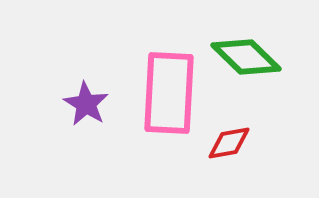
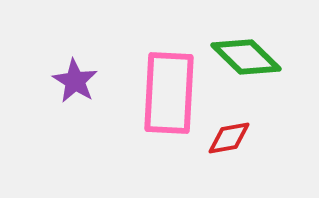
purple star: moved 11 px left, 23 px up
red diamond: moved 5 px up
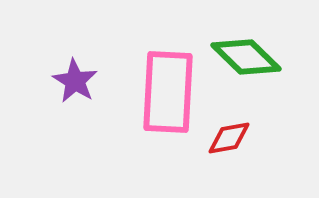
pink rectangle: moved 1 px left, 1 px up
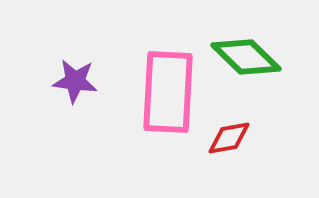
purple star: rotated 24 degrees counterclockwise
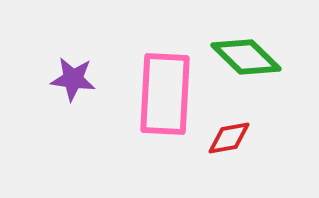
purple star: moved 2 px left, 2 px up
pink rectangle: moved 3 px left, 2 px down
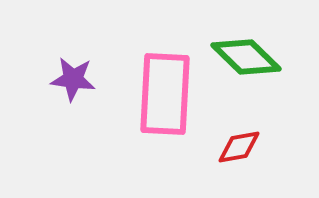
red diamond: moved 10 px right, 9 px down
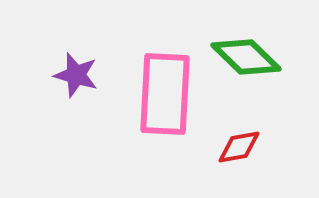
purple star: moved 3 px right, 4 px up; rotated 9 degrees clockwise
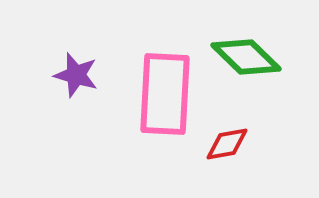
red diamond: moved 12 px left, 3 px up
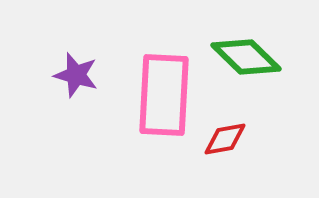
pink rectangle: moved 1 px left, 1 px down
red diamond: moved 2 px left, 5 px up
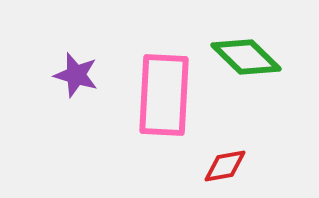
red diamond: moved 27 px down
